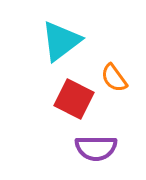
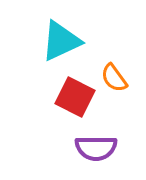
cyan triangle: rotated 12 degrees clockwise
red square: moved 1 px right, 2 px up
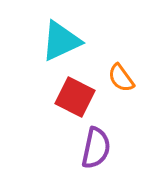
orange semicircle: moved 7 px right
purple semicircle: rotated 78 degrees counterclockwise
